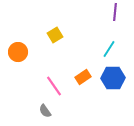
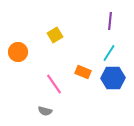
purple line: moved 5 px left, 9 px down
cyan line: moved 4 px down
orange rectangle: moved 5 px up; rotated 56 degrees clockwise
pink line: moved 2 px up
gray semicircle: rotated 40 degrees counterclockwise
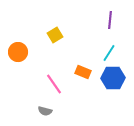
purple line: moved 1 px up
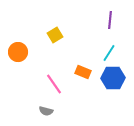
gray semicircle: moved 1 px right
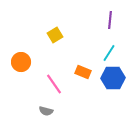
orange circle: moved 3 px right, 10 px down
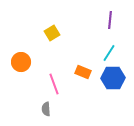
yellow square: moved 3 px left, 2 px up
pink line: rotated 15 degrees clockwise
gray semicircle: moved 2 px up; rotated 72 degrees clockwise
